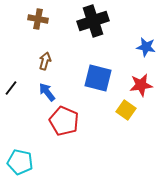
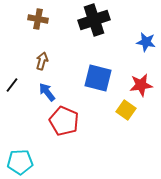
black cross: moved 1 px right, 1 px up
blue star: moved 5 px up
brown arrow: moved 3 px left
black line: moved 1 px right, 3 px up
cyan pentagon: rotated 15 degrees counterclockwise
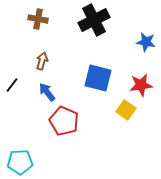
black cross: rotated 8 degrees counterclockwise
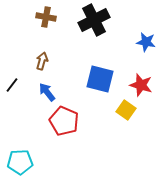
brown cross: moved 8 px right, 2 px up
blue square: moved 2 px right, 1 px down
red star: rotated 25 degrees clockwise
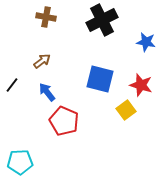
black cross: moved 8 px right
brown arrow: rotated 36 degrees clockwise
yellow square: rotated 18 degrees clockwise
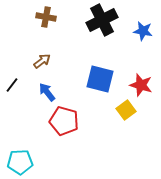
blue star: moved 3 px left, 11 px up
red pentagon: rotated 8 degrees counterclockwise
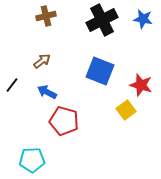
brown cross: moved 1 px up; rotated 24 degrees counterclockwise
blue star: moved 12 px up
blue square: moved 8 px up; rotated 8 degrees clockwise
blue arrow: rotated 24 degrees counterclockwise
cyan pentagon: moved 12 px right, 2 px up
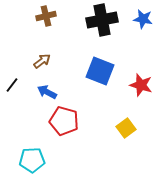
black cross: rotated 16 degrees clockwise
yellow square: moved 18 px down
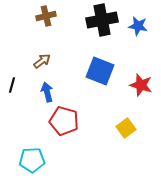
blue star: moved 5 px left, 7 px down
black line: rotated 21 degrees counterclockwise
blue arrow: rotated 48 degrees clockwise
